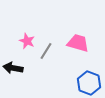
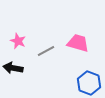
pink star: moved 9 px left
gray line: rotated 30 degrees clockwise
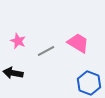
pink trapezoid: rotated 15 degrees clockwise
black arrow: moved 5 px down
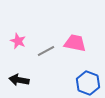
pink trapezoid: moved 3 px left; rotated 20 degrees counterclockwise
black arrow: moved 6 px right, 7 px down
blue hexagon: moved 1 px left
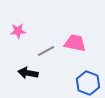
pink star: moved 10 px up; rotated 28 degrees counterclockwise
black arrow: moved 9 px right, 7 px up
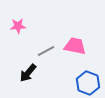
pink star: moved 5 px up
pink trapezoid: moved 3 px down
black arrow: rotated 60 degrees counterclockwise
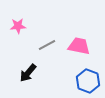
pink trapezoid: moved 4 px right
gray line: moved 1 px right, 6 px up
blue hexagon: moved 2 px up
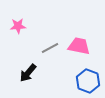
gray line: moved 3 px right, 3 px down
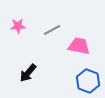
gray line: moved 2 px right, 18 px up
